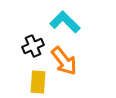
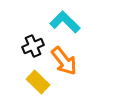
yellow rectangle: rotated 50 degrees counterclockwise
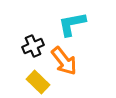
cyan L-shape: moved 7 px right, 2 px down; rotated 56 degrees counterclockwise
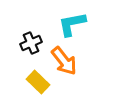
black cross: moved 2 px left, 3 px up
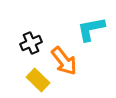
cyan L-shape: moved 19 px right, 5 px down
yellow rectangle: moved 2 px up
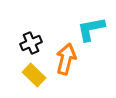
orange arrow: moved 2 px right, 2 px up; rotated 128 degrees counterclockwise
yellow rectangle: moved 4 px left, 5 px up
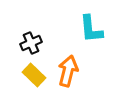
cyan L-shape: rotated 84 degrees counterclockwise
orange arrow: moved 2 px right, 12 px down
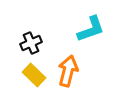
cyan L-shape: rotated 104 degrees counterclockwise
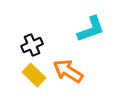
black cross: moved 1 px right, 2 px down
orange arrow: rotated 72 degrees counterclockwise
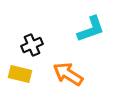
orange arrow: moved 3 px down
yellow rectangle: moved 14 px left, 1 px up; rotated 30 degrees counterclockwise
